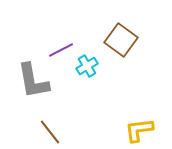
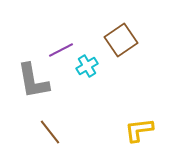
brown square: rotated 20 degrees clockwise
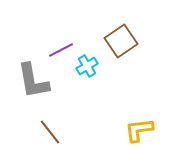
brown square: moved 1 px down
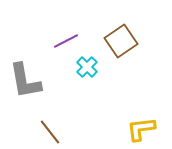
purple line: moved 5 px right, 9 px up
cyan cross: moved 1 px down; rotated 15 degrees counterclockwise
gray L-shape: moved 8 px left
yellow L-shape: moved 2 px right, 1 px up
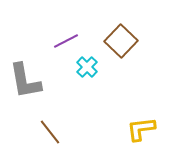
brown square: rotated 12 degrees counterclockwise
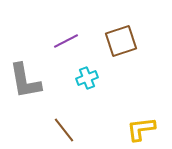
brown square: rotated 28 degrees clockwise
cyan cross: moved 11 px down; rotated 25 degrees clockwise
brown line: moved 14 px right, 2 px up
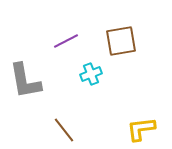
brown square: rotated 8 degrees clockwise
cyan cross: moved 4 px right, 4 px up
